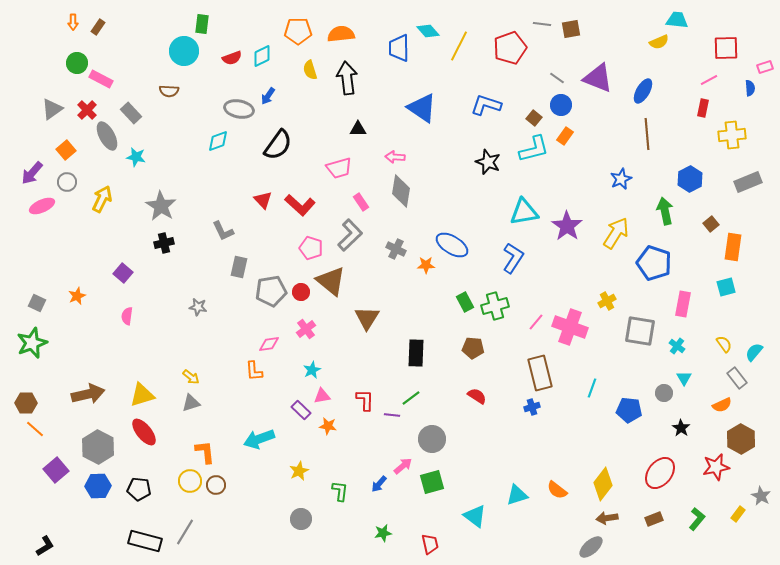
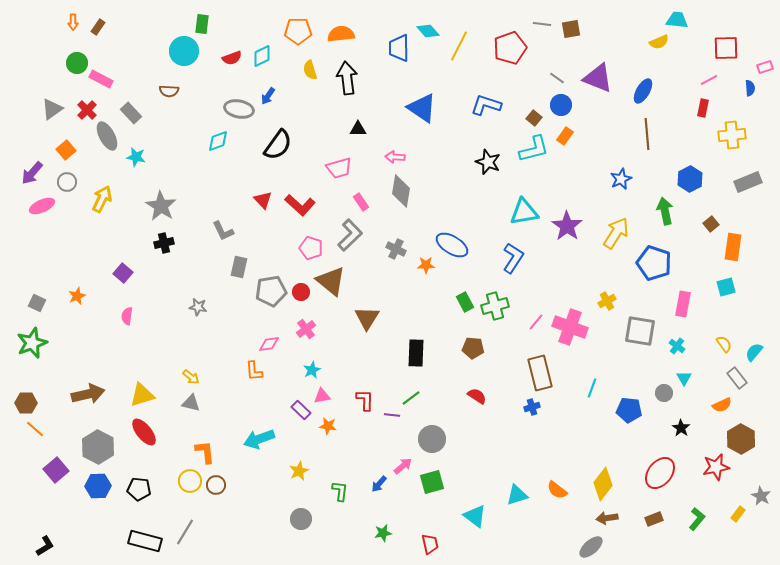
gray triangle at (191, 403): rotated 30 degrees clockwise
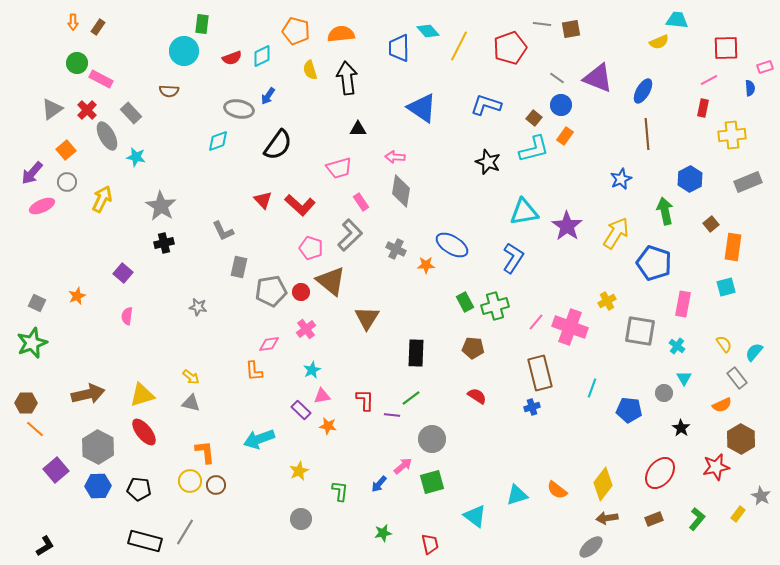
orange pentagon at (298, 31): moved 2 px left; rotated 16 degrees clockwise
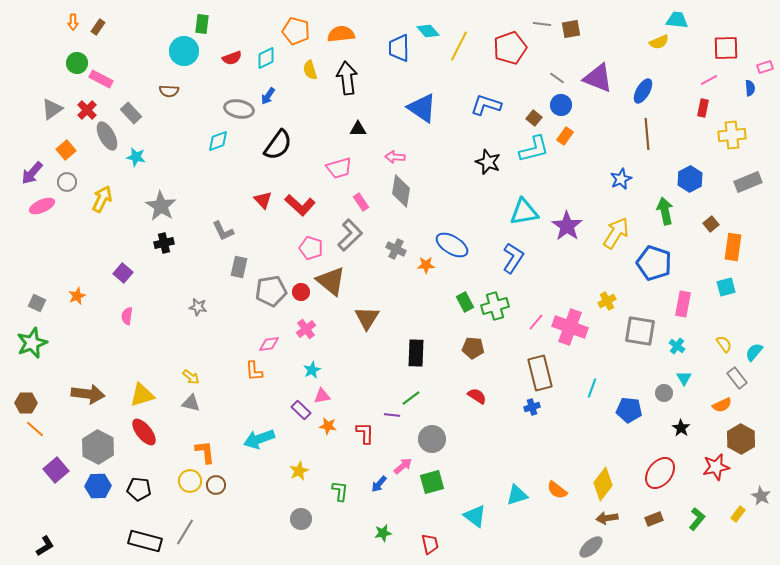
cyan diamond at (262, 56): moved 4 px right, 2 px down
brown arrow at (88, 394): rotated 20 degrees clockwise
red L-shape at (365, 400): moved 33 px down
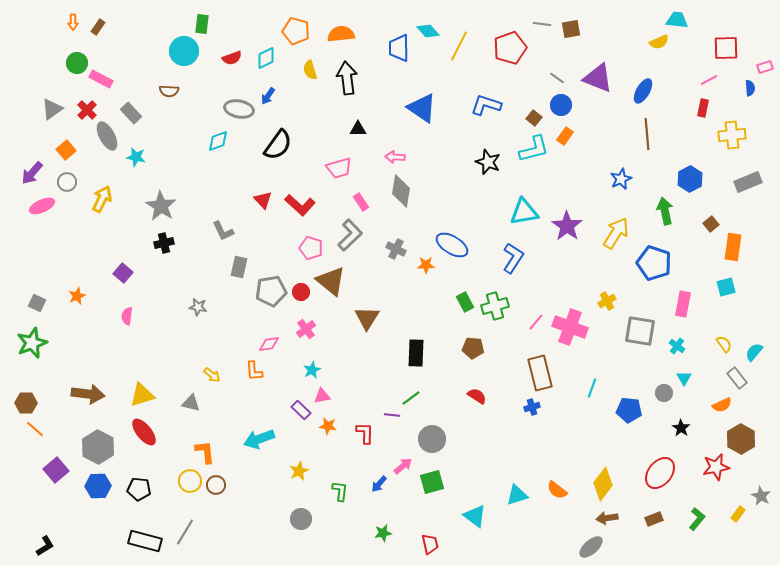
yellow arrow at (191, 377): moved 21 px right, 2 px up
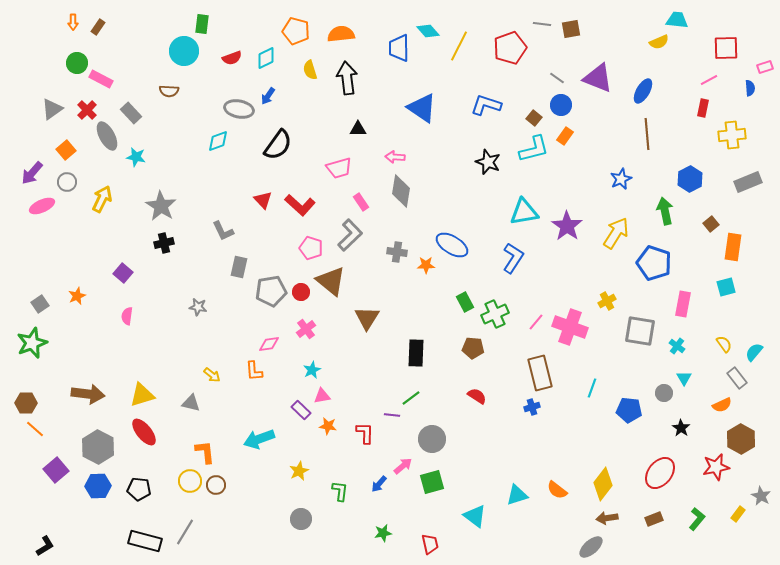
gray cross at (396, 249): moved 1 px right, 3 px down; rotated 18 degrees counterclockwise
gray square at (37, 303): moved 3 px right, 1 px down; rotated 30 degrees clockwise
green cross at (495, 306): moved 8 px down; rotated 8 degrees counterclockwise
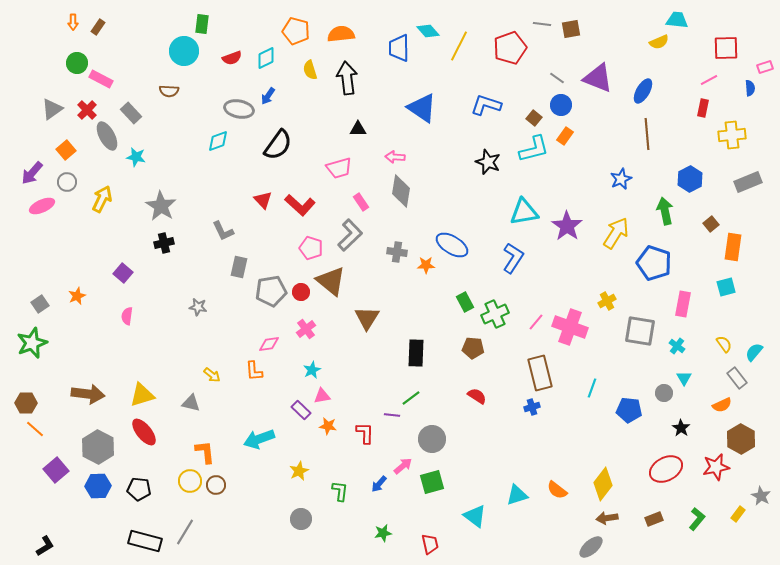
red ellipse at (660, 473): moved 6 px right, 4 px up; rotated 24 degrees clockwise
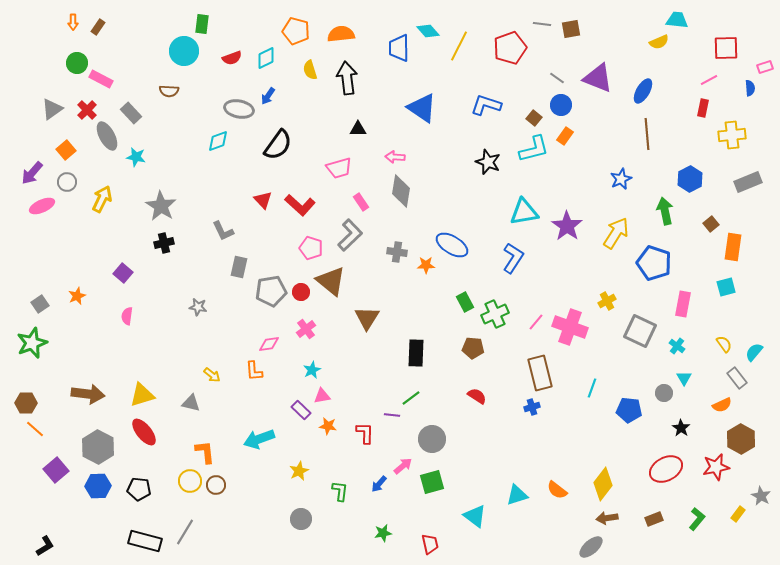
gray square at (640, 331): rotated 16 degrees clockwise
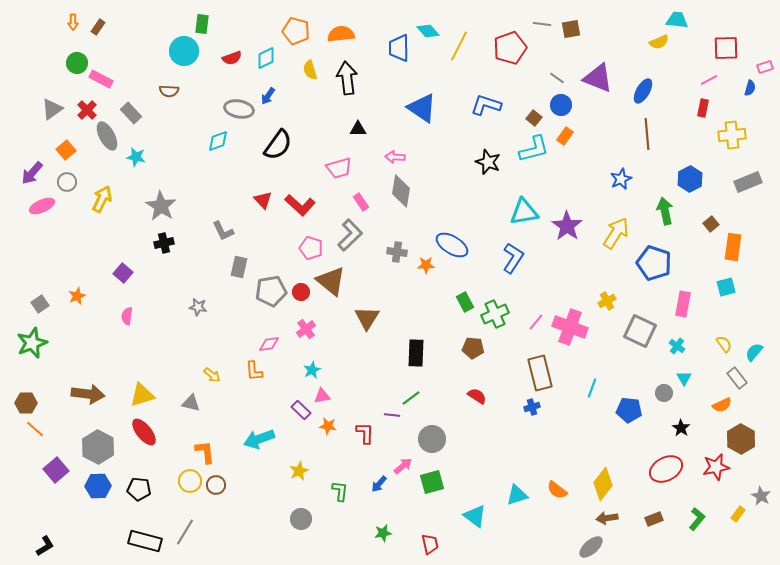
blue semicircle at (750, 88): rotated 21 degrees clockwise
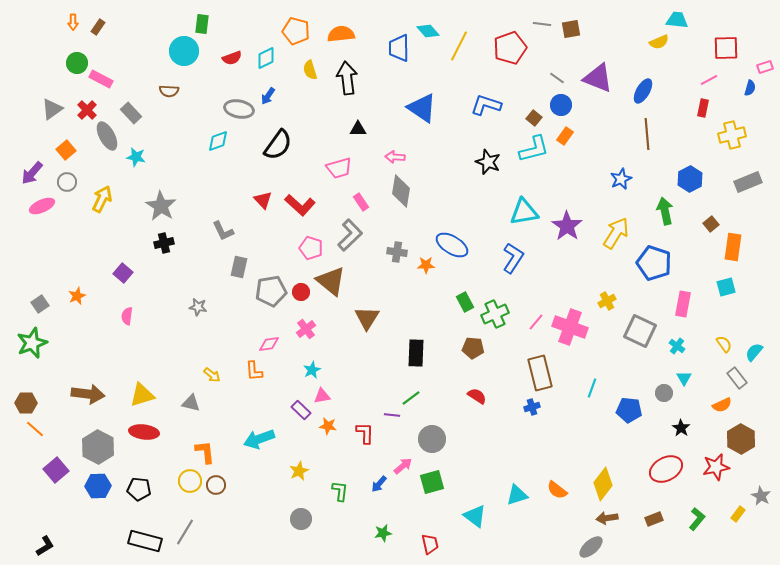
yellow cross at (732, 135): rotated 8 degrees counterclockwise
red ellipse at (144, 432): rotated 44 degrees counterclockwise
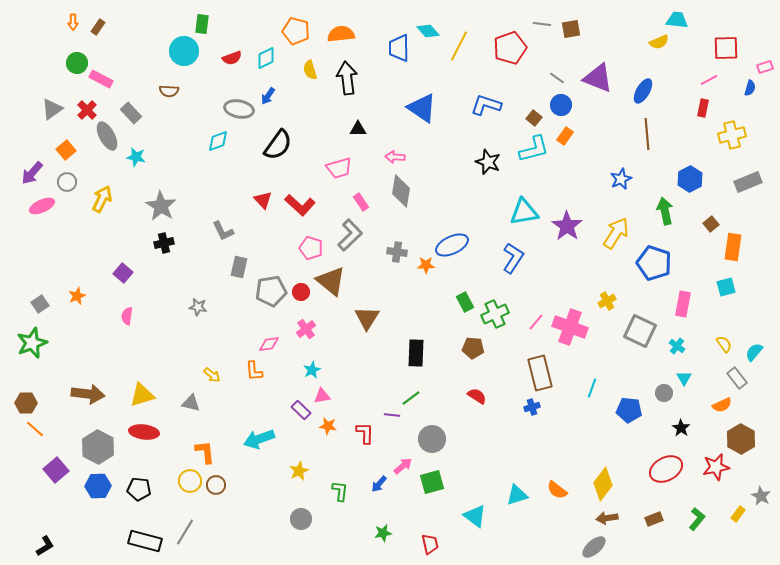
blue ellipse at (452, 245): rotated 56 degrees counterclockwise
gray ellipse at (591, 547): moved 3 px right
